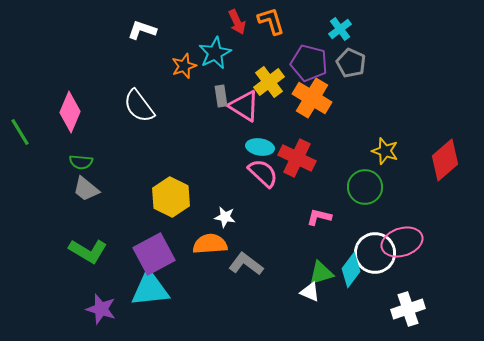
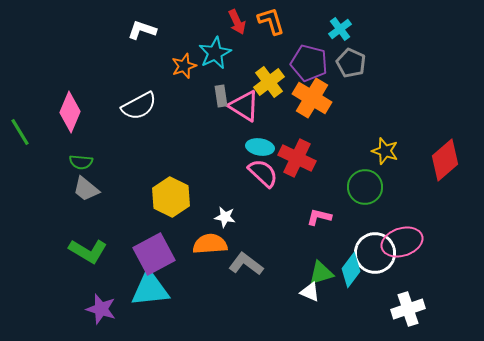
white semicircle: rotated 81 degrees counterclockwise
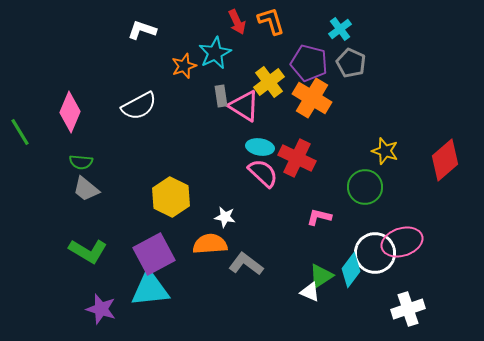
green triangle: moved 3 px down; rotated 16 degrees counterclockwise
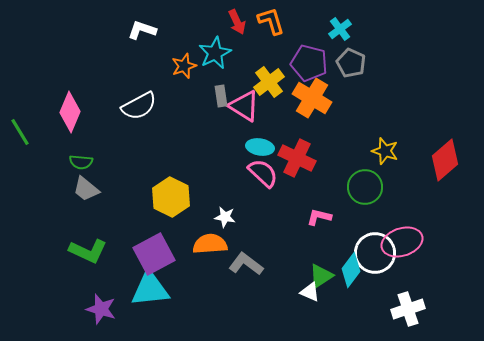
green L-shape: rotated 6 degrees counterclockwise
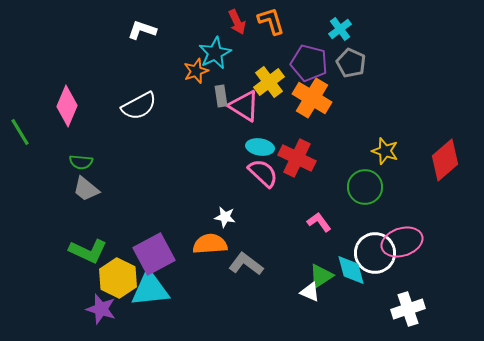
orange star: moved 12 px right, 5 px down
pink diamond: moved 3 px left, 6 px up
yellow hexagon: moved 53 px left, 81 px down
pink L-shape: moved 5 px down; rotated 40 degrees clockwise
cyan diamond: rotated 52 degrees counterclockwise
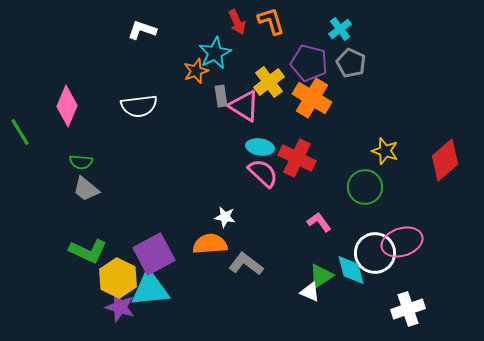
white semicircle: rotated 21 degrees clockwise
purple star: moved 19 px right, 2 px up
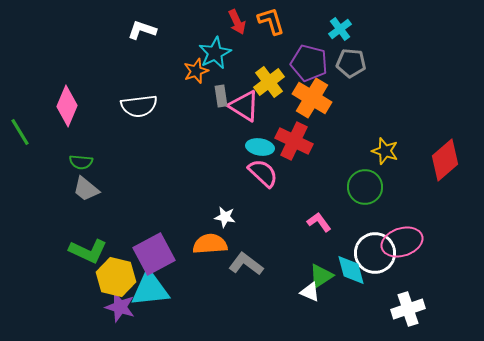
gray pentagon: rotated 20 degrees counterclockwise
red cross: moved 3 px left, 17 px up
yellow hexagon: moved 2 px left, 1 px up; rotated 12 degrees counterclockwise
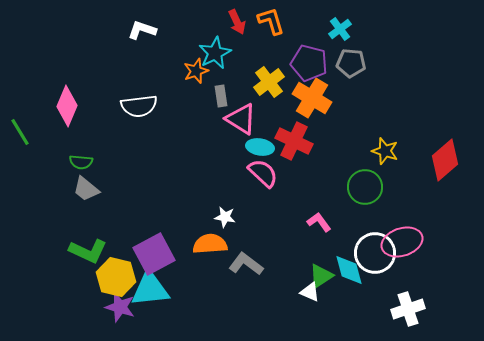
pink triangle: moved 3 px left, 13 px down
cyan diamond: moved 2 px left
